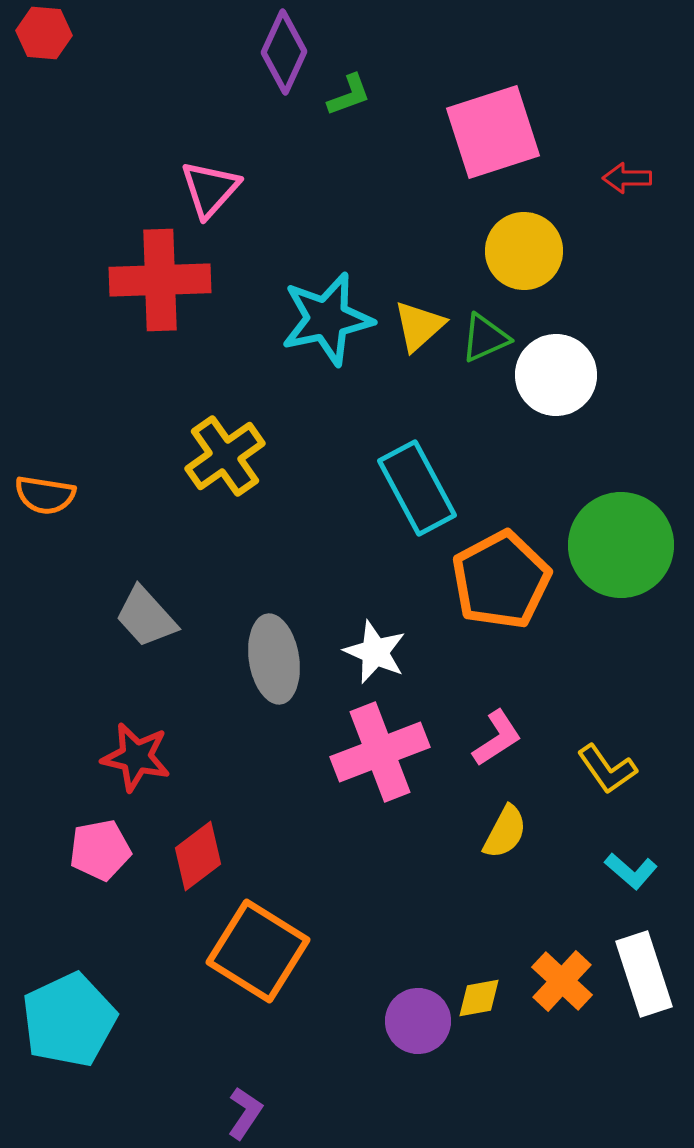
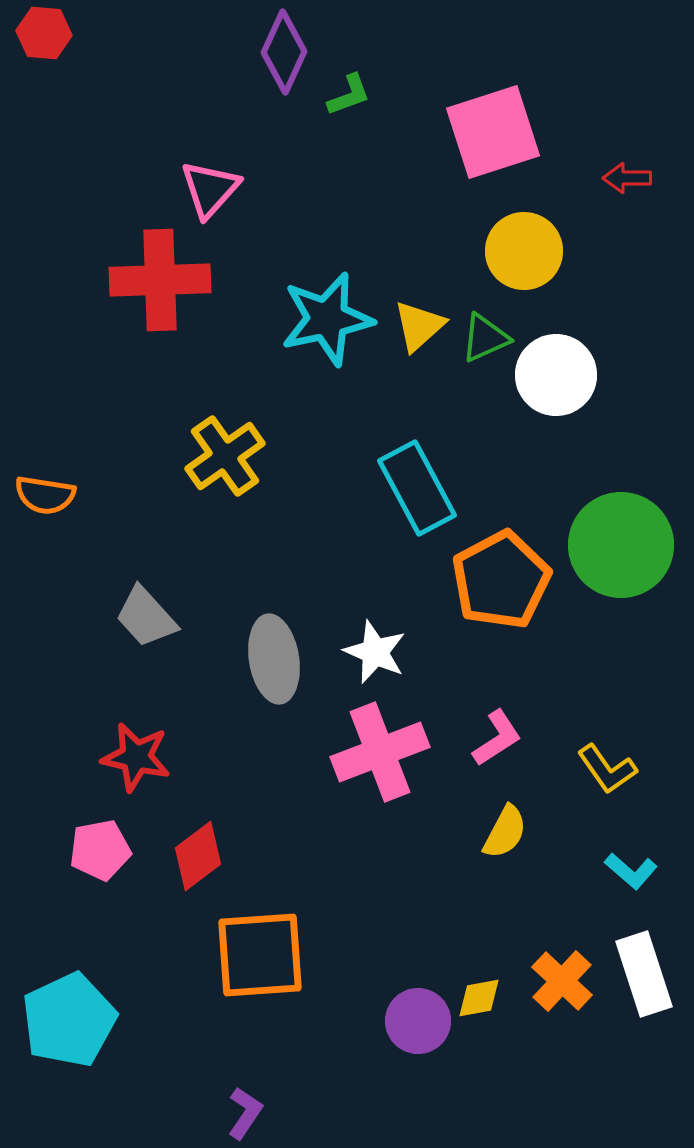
orange square: moved 2 px right, 4 px down; rotated 36 degrees counterclockwise
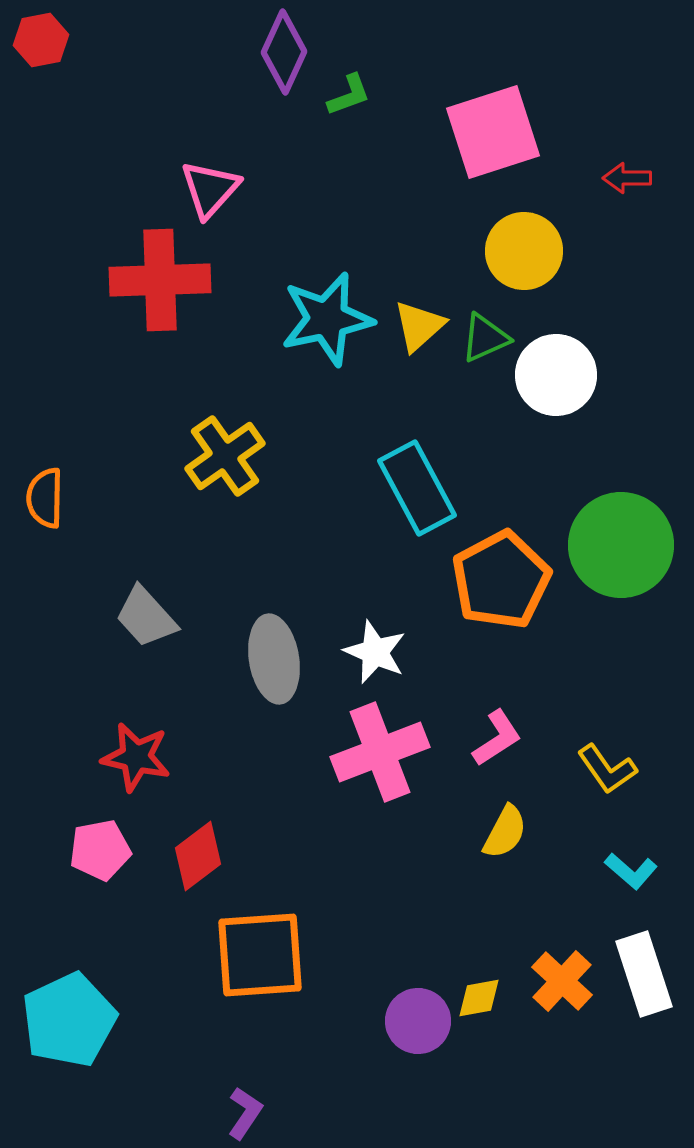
red hexagon: moved 3 px left, 7 px down; rotated 16 degrees counterclockwise
orange semicircle: moved 3 px down; rotated 82 degrees clockwise
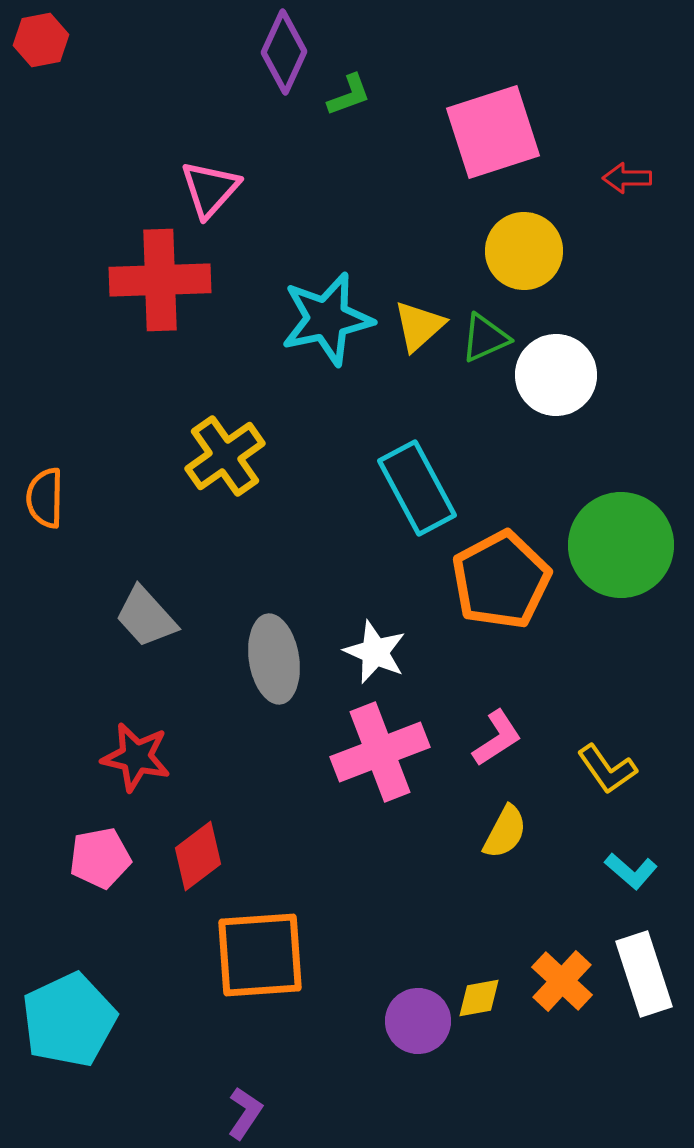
pink pentagon: moved 8 px down
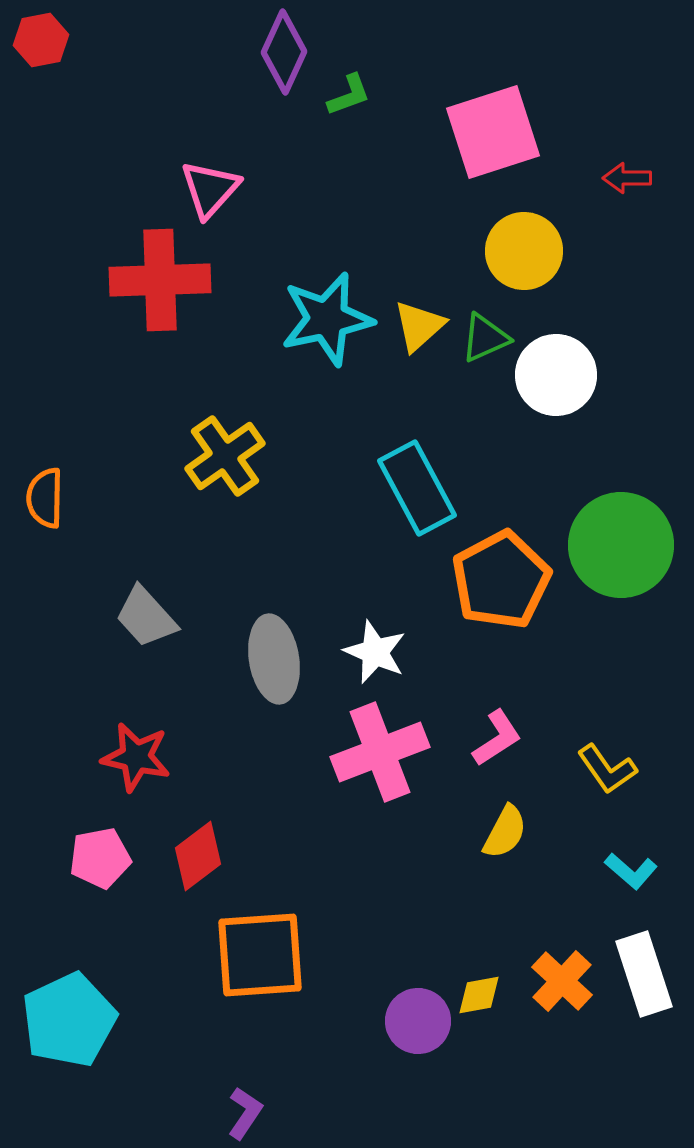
yellow diamond: moved 3 px up
